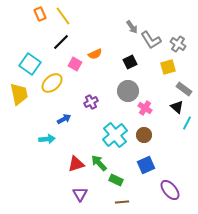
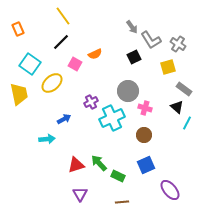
orange rectangle: moved 22 px left, 15 px down
black square: moved 4 px right, 5 px up
pink cross: rotated 16 degrees counterclockwise
cyan cross: moved 3 px left, 17 px up; rotated 15 degrees clockwise
red triangle: moved 1 px down
green rectangle: moved 2 px right, 4 px up
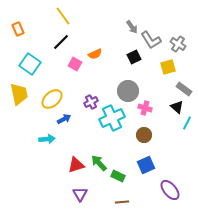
yellow ellipse: moved 16 px down
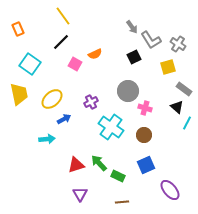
cyan cross: moved 1 px left, 9 px down; rotated 30 degrees counterclockwise
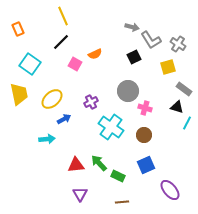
yellow line: rotated 12 degrees clockwise
gray arrow: rotated 40 degrees counterclockwise
black triangle: rotated 24 degrees counterclockwise
red triangle: rotated 12 degrees clockwise
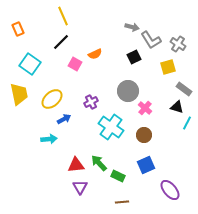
pink cross: rotated 24 degrees clockwise
cyan arrow: moved 2 px right
purple triangle: moved 7 px up
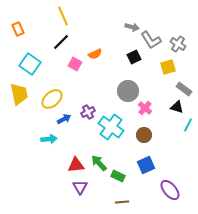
purple cross: moved 3 px left, 10 px down
cyan line: moved 1 px right, 2 px down
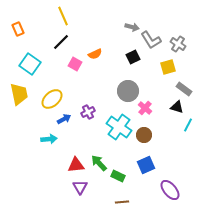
black square: moved 1 px left
cyan cross: moved 8 px right
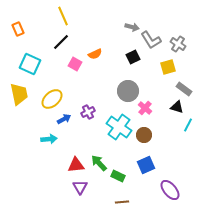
cyan square: rotated 10 degrees counterclockwise
